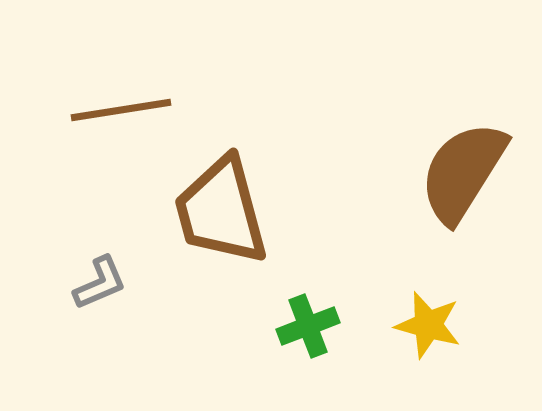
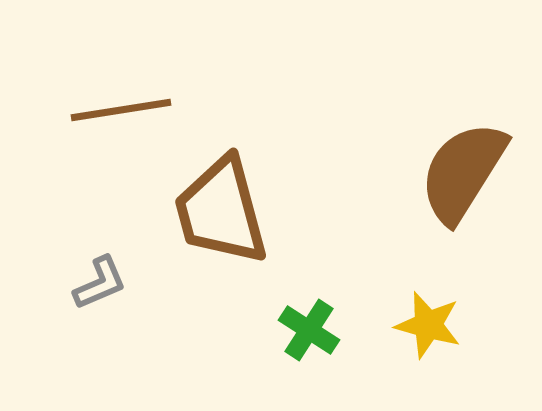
green cross: moved 1 px right, 4 px down; rotated 36 degrees counterclockwise
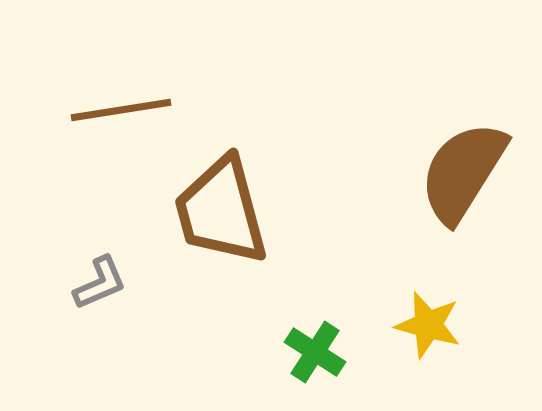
green cross: moved 6 px right, 22 px down
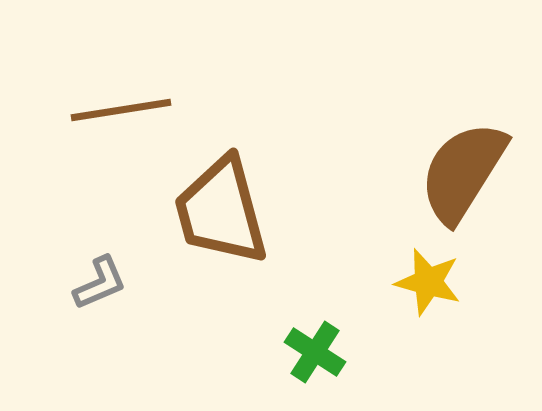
yellow star: moved 43 px up
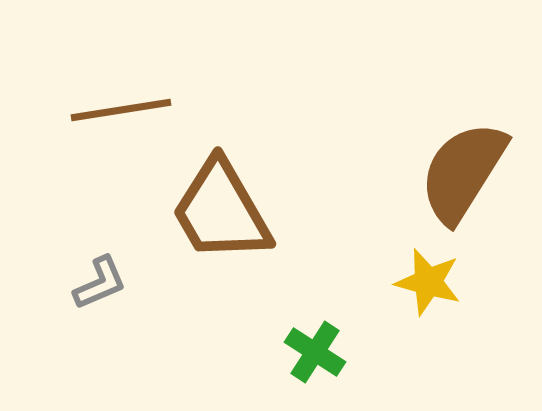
brown trapezoid: rotated 15 degrees counterclockwise
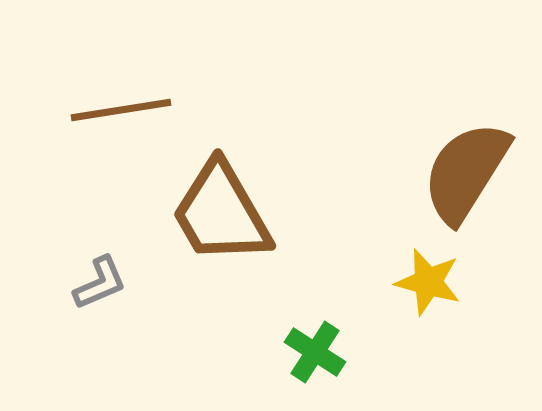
brown semicircle: moved 3 px right
brown trapezoid: moved 2 px down
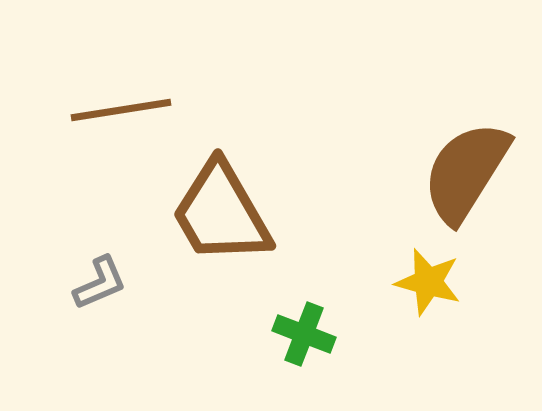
green cross: moved 11 px left, 18 px up; rotated 12 degrees counterclockwise
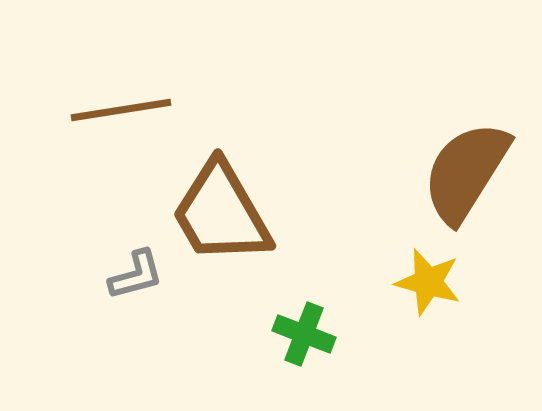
gray L-shape: moved 36 px right, 8 px up; rotated 8 degrees clockwise
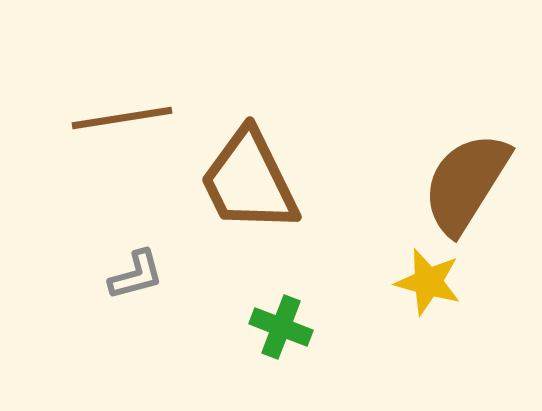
brown line: moved 1 px right, 8 px down
brown semicircle: moved 11 px down
brown trapezoid: moved 28 px right, 32 px up; rotated 4 degrees clockwise
green cross: moved 23 px left, 7 px up
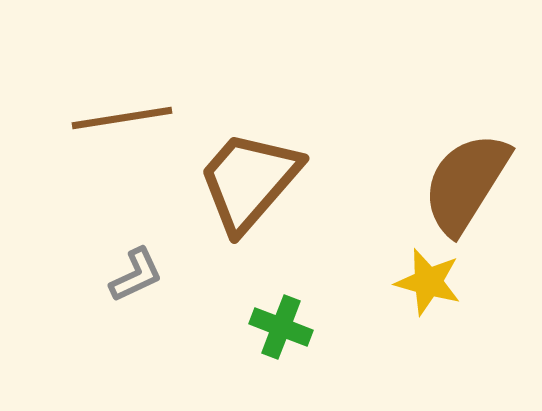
brown trapezoid: rotated 67 degrees clockwise
gray L-shape: rotated 10 degrees counterclockwise
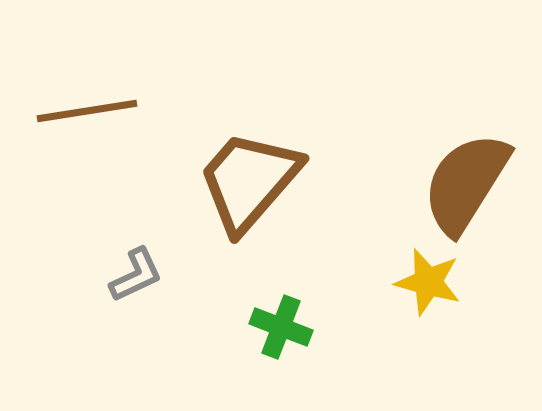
brown line: moved 35 px left, 7 px up
